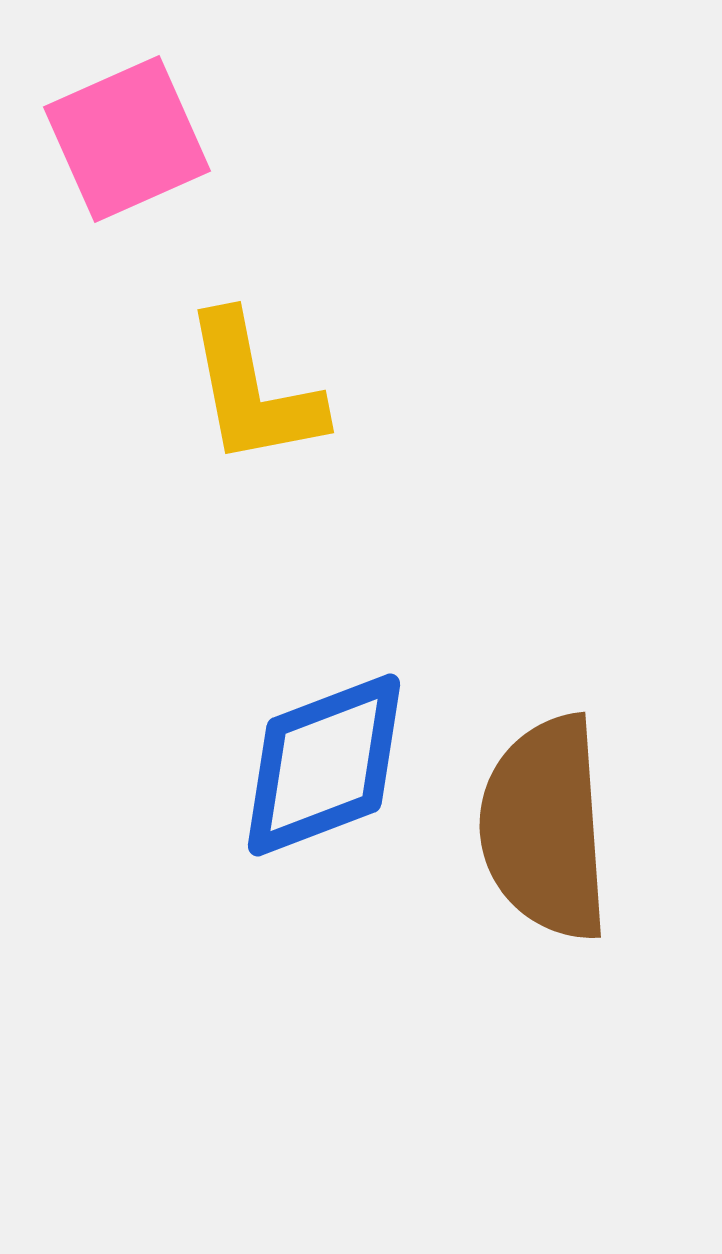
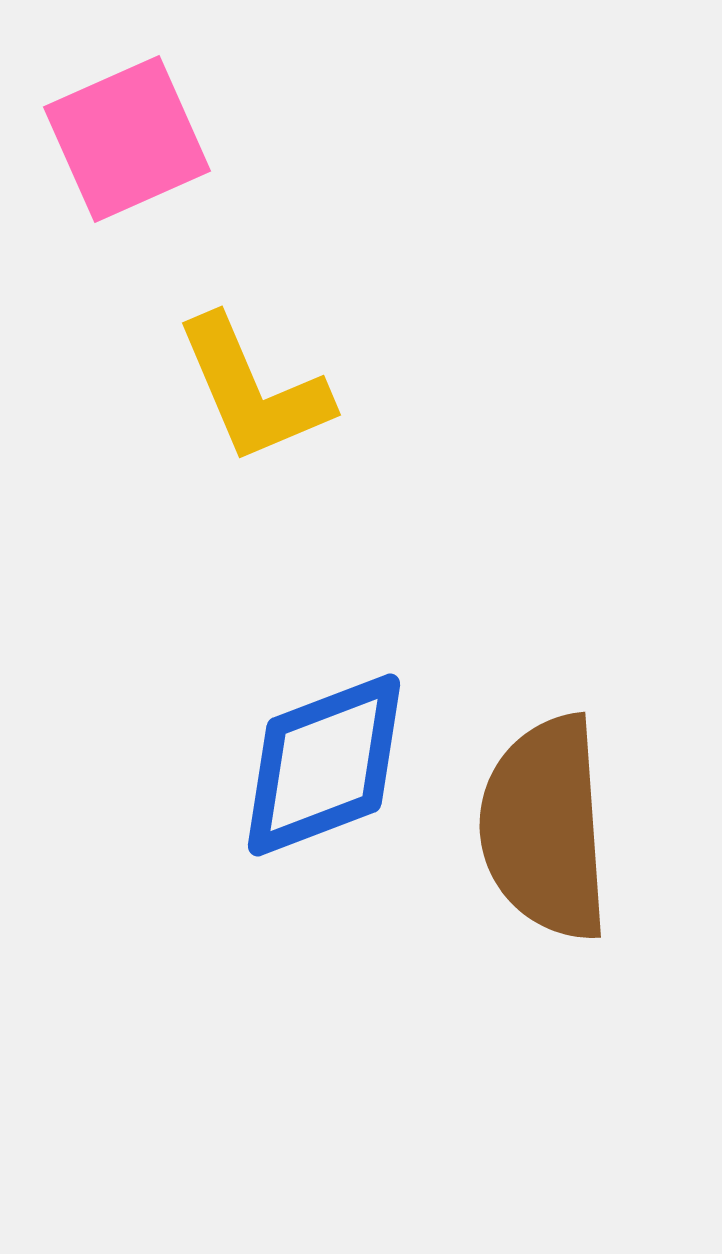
yellow L-shape: rotated 12 degrees counterclockwise
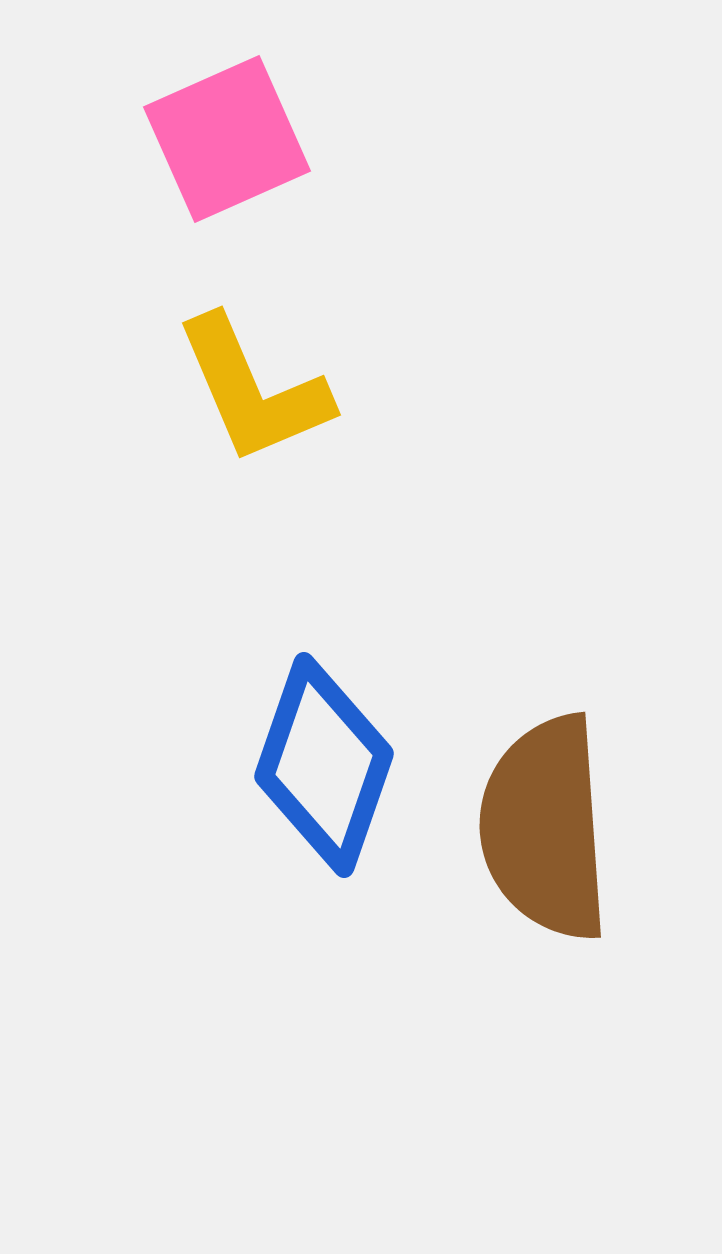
pink square: moved 100 px right
blue diamond: rotated 50 degrees counterclockwise
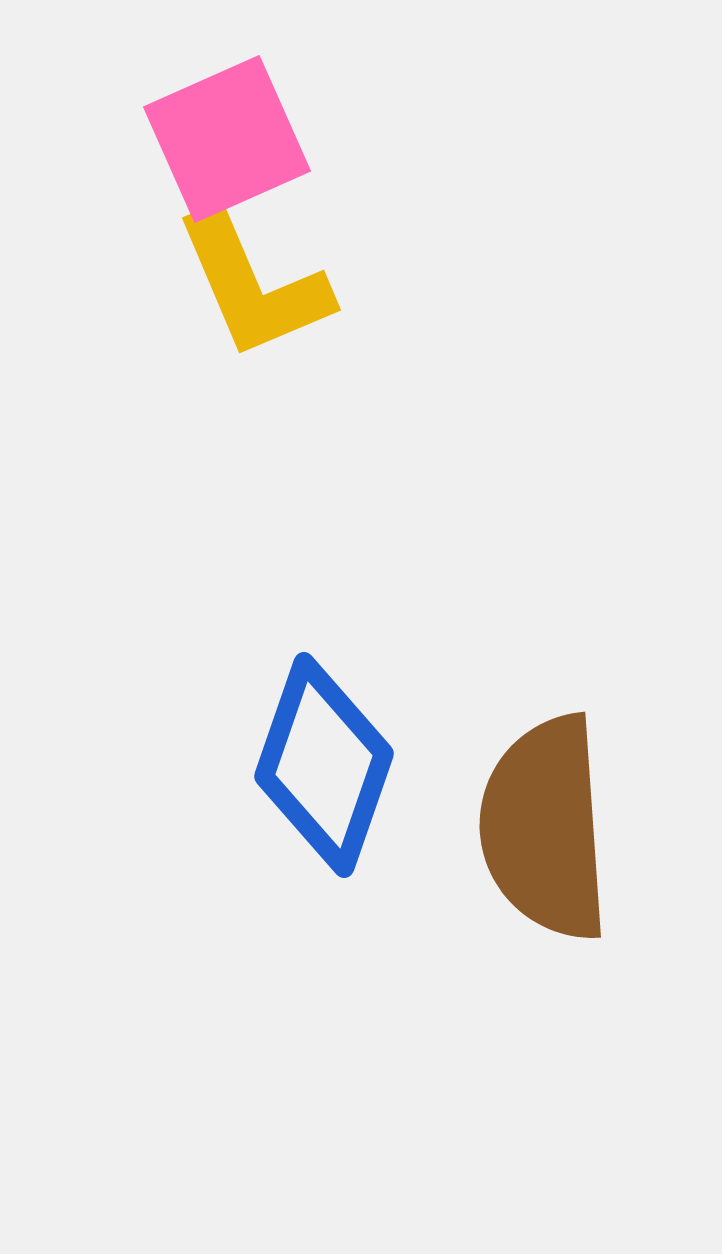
yellow L-shape: moved 105 px up
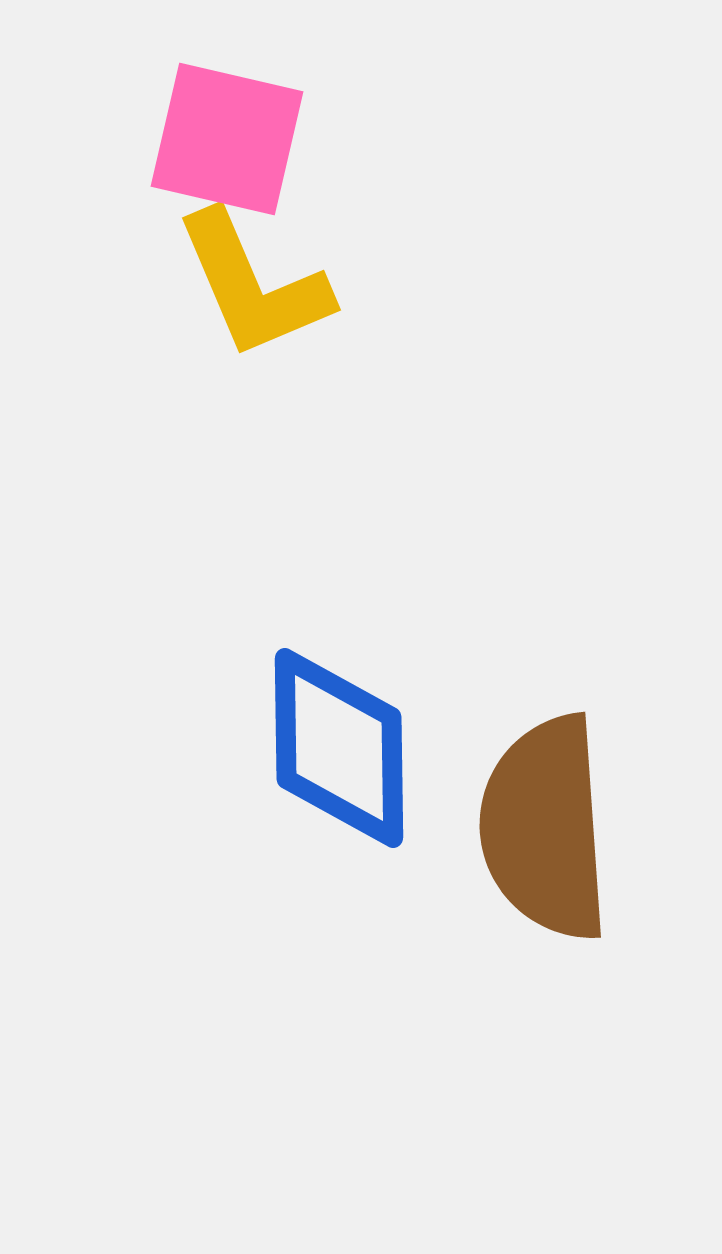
pink square: rotated 37 degrees clockwise
blue diamond: moved 15 px right, 17 px up; rotated 20 degrees counterclockwise
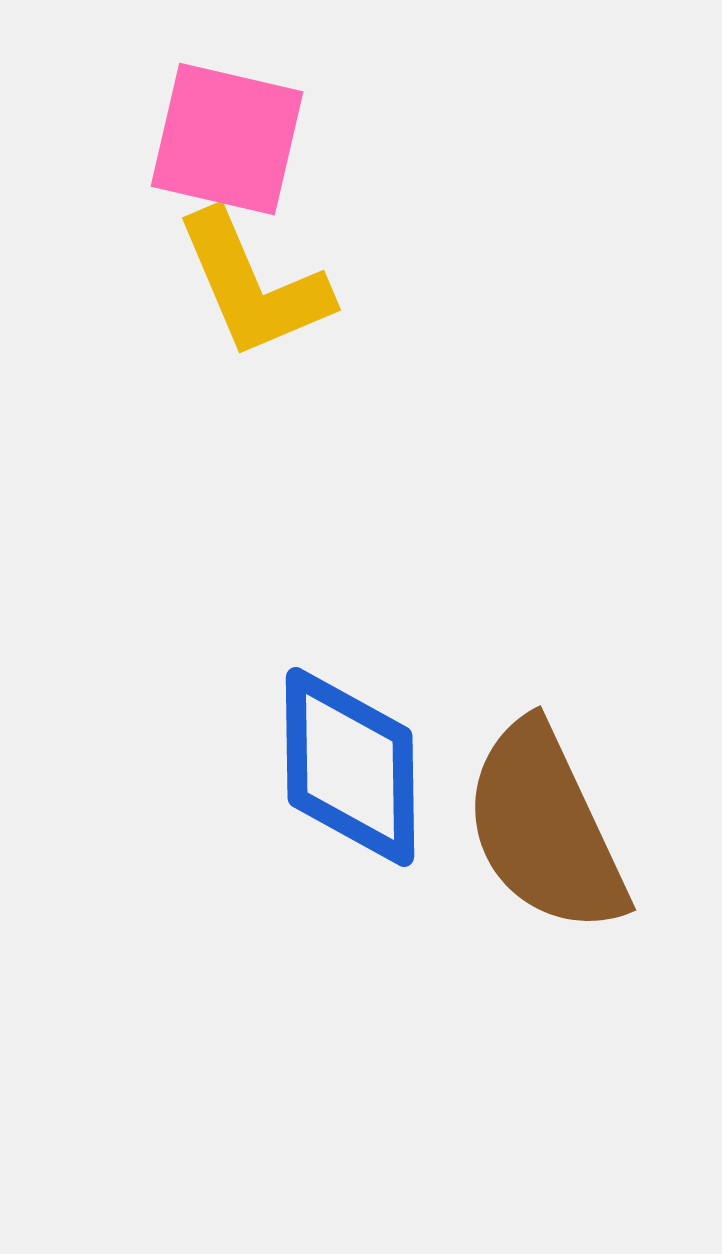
blue diamond: moved 11 px right, 19 px down
brown semicircle: rotated 21 degrees counterclockwise
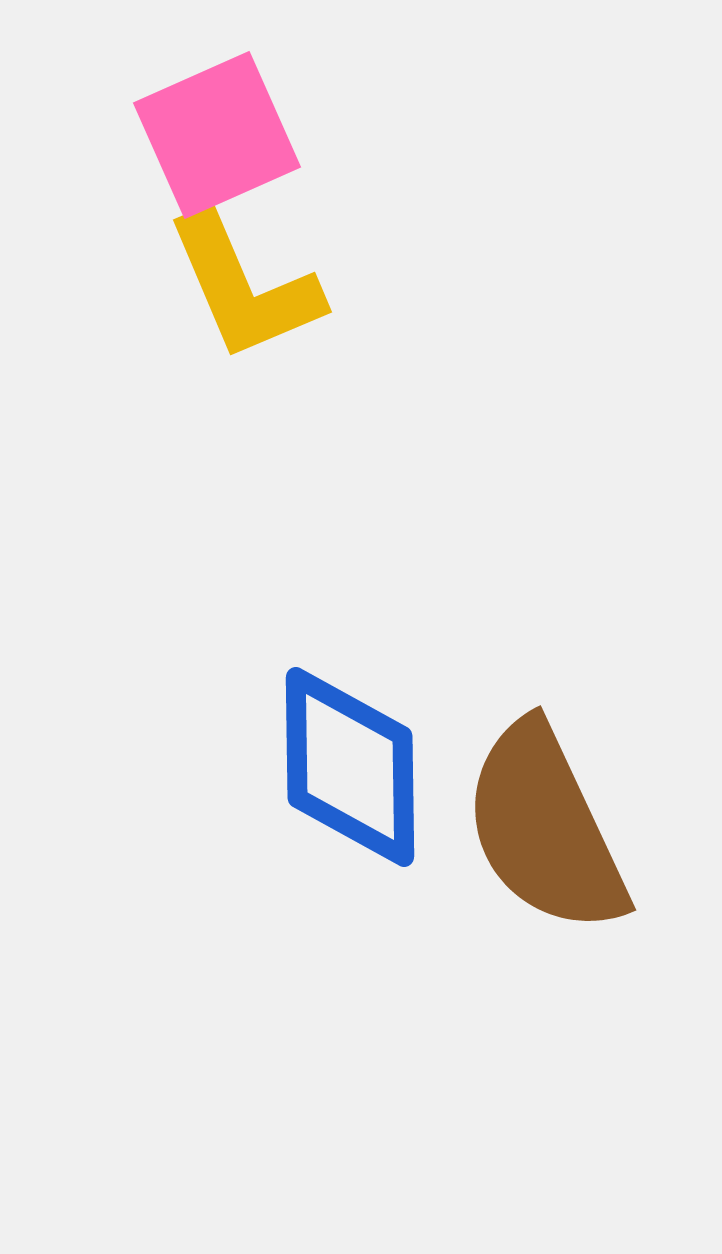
pink square: moved 10 px left, 4 px up; rotated 37 degrees counterclockwise
yellow L-shape: moved 9 px left, 2 px down
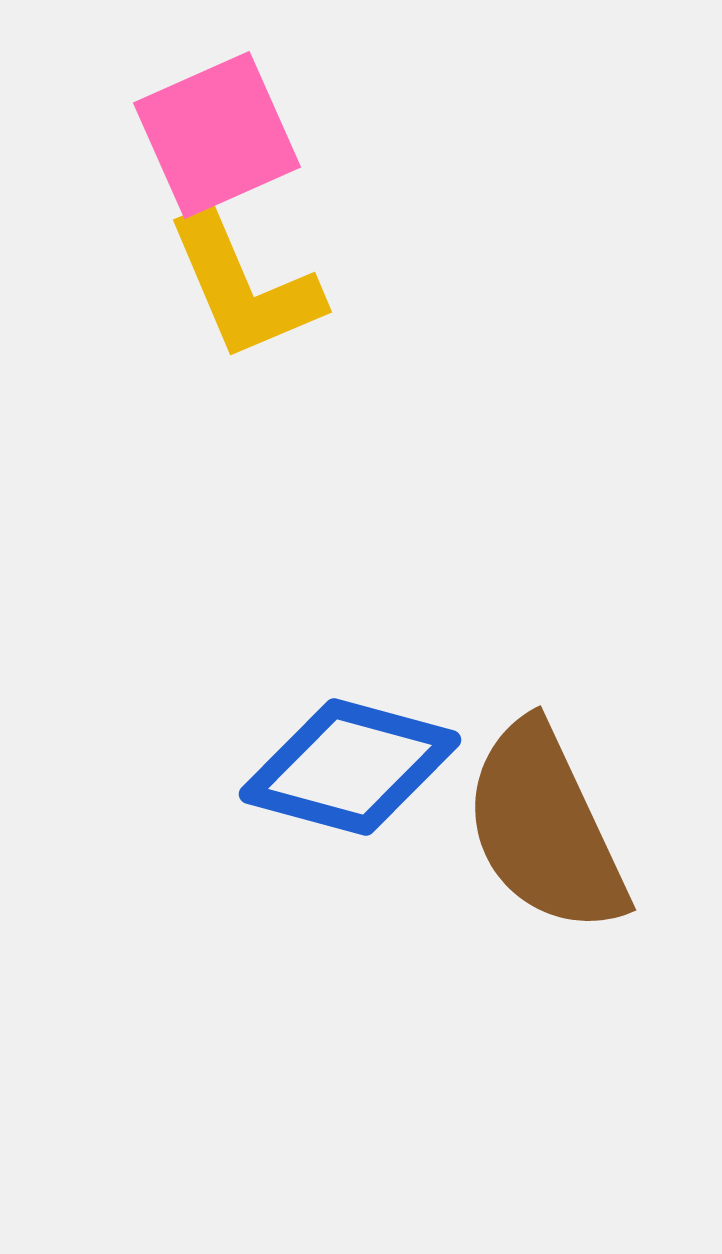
blue diamond: rotated 74 degrees counterclockwise
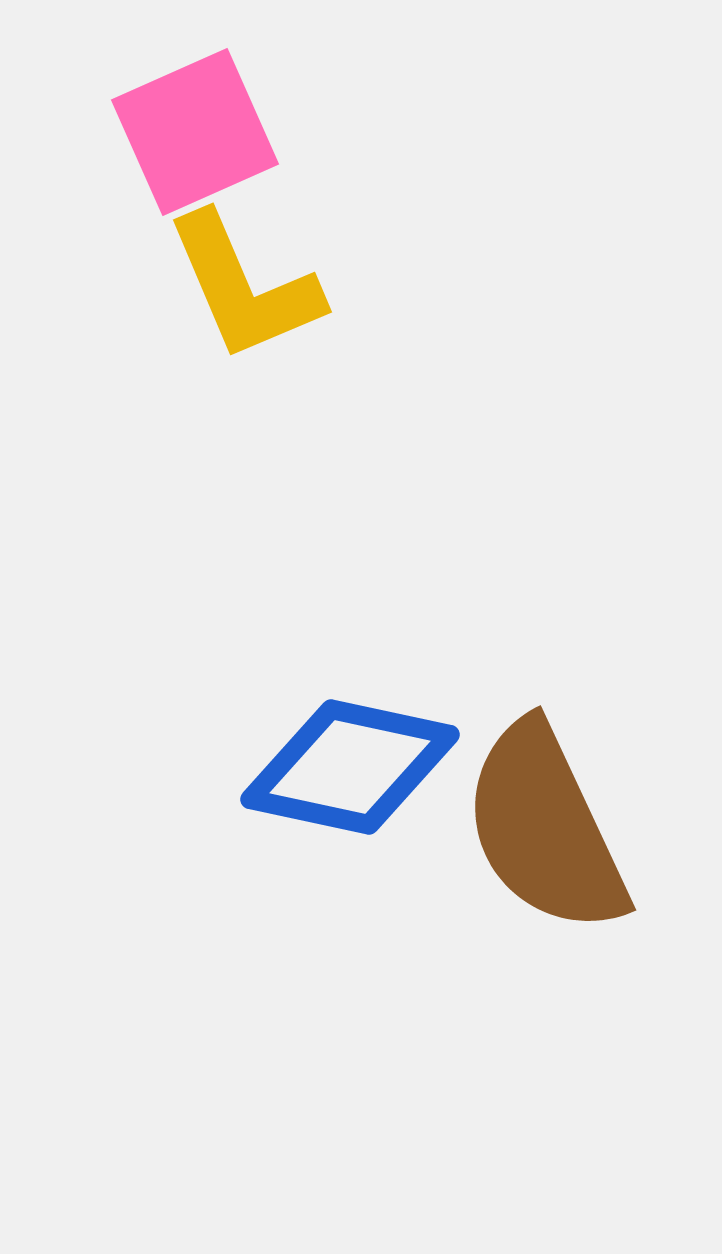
pink square: moved 22 px left, 3 px up
blue diamond: rotated 3 degrees counterclockwise
